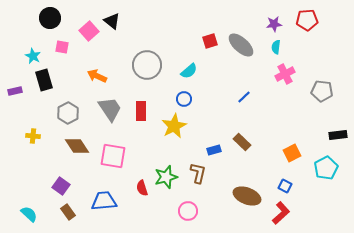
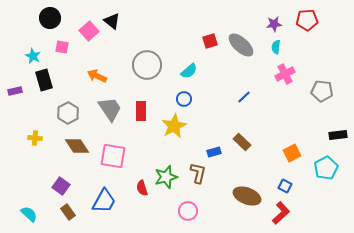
yellow cross at (33, 136): moved 2 px right, 2 px down
blue rectangle at (214, 150): moved 2 px down
blue trapezoid at (104, 201): rotated 124 degrees clockwise
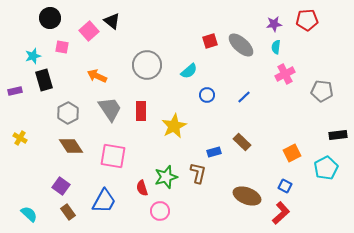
cyan star at (33, 56): rotated 28 degrees clockwise
blue circle at (184, 99): moved 23 px right, 4 px up
yellow cross at (35, 138): moved 15 px left; rotated 24 degrees clockwise
brown diamond at (77, 146): moved 6 px left
pink circle at (188, 211): moved 28 px left
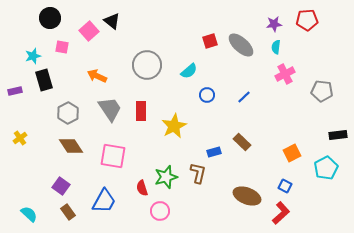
yellow cross at (20, 138): rotated 24 degrees clockwise
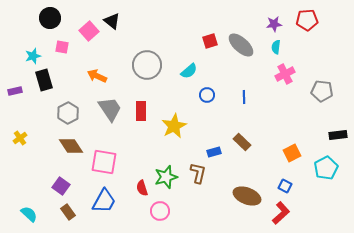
blue line at (244, 97): rotated 48 degrees counterclockwise
pink square at (113, 156): moved 9 px left, 6 px down
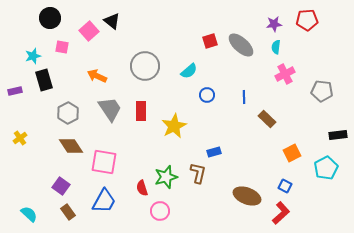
gray circle at (147, 65): moved 2 px left, 1 px down
brown rectangle at (242, 142): moved 25 px right, 23 px up
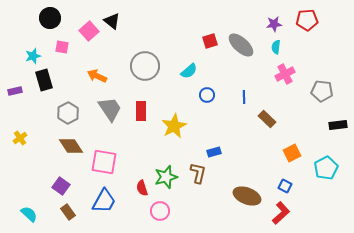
black rectangle at (338, 135): moved 10 px up
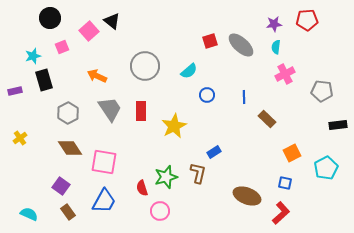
pink square at (62, 47): rotated 32 degrees counterclockwise
brown diamond at (71, 146): moved 1 px left, 2 px down
blue rectangle at (214, 152): rotated 16 degrees counterclockwise
blue square at (285, 186): moved 3 px up; rotated 16 degrees counterclockwise
cyan semicircle at (29, 214): rotated 18 degrees counterclockwise
